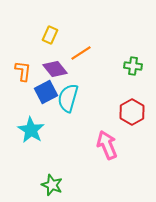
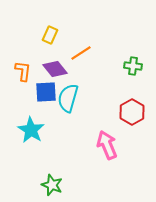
blue square: rotated 25 degrees clockwise
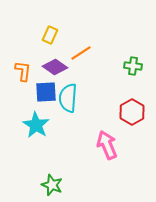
purple diamond: moved 2 px up; rotated 15 degrees counterclockwise
cyan semicircle: rotated 12 degrees counterclockwise
cyan star: moved 5 px right, 5 px up
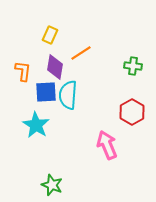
purple diamond: rotated 65 degrees clockwise
cyan semicircle: moved 3 px up
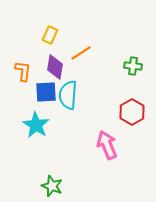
green star: moved 1 px down
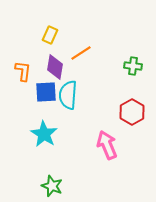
cyan star: moved 8 px right, 9 px down
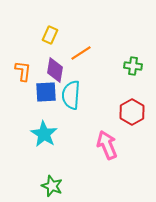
purple diamond: moved 3 px down
cyan semicircle: moved 3 px right
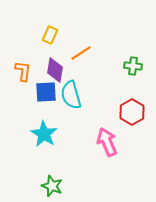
cyan semicircle: rotated 20 degrees counterclockwise
pink arrow: moved 3 px up
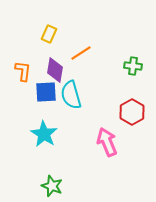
yellow rectangle: moved 1 px left, 1 px up
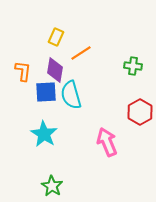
yellow rectangle: moved 7 px right, 3 px down
red hexagon: moved 8 px right
green star: rotated 10 degrees clockwise
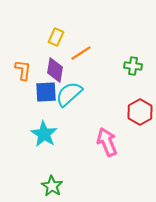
orange L-shape: moved 1 px up
cyan semicircle: moved 2 px left, 1 px up; rotated 64 degrees clockwise
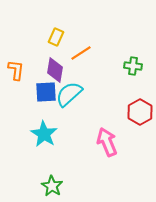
orange L-shape: moved 7 px left
